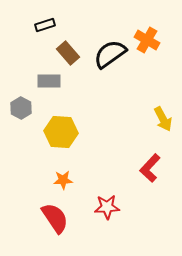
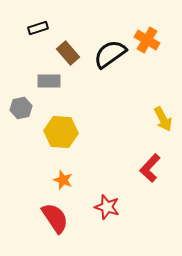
black rectangle: moved 7 px left, 3 px down
gray hexagon: rotated 20 degrees clockwise
orange star: rotated 24 degrees clockwise
red star: rotated 20 degrees clockwise
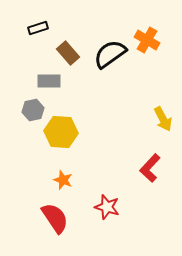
gray hexagon: moved 12 px right, 2 px down
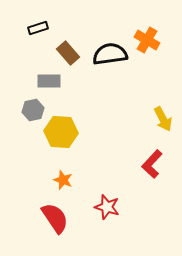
black semicircle: rotated 28 degrees clockwise
red L-shape: moved 2 px right, 4 px up
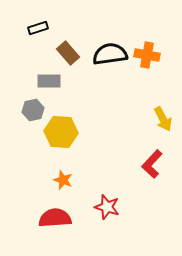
orange cross: moved 15 px down; rotated 20 degrees counterclockwise
red semicircle: rotated 60 degrees counterclockwise
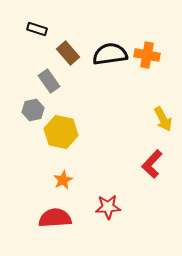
black rectangle: moved 1 px left, 1 px down; rotated 36 degrees clockwise
gray rectangle: rotated 55 degrees clockwise
yellow hexagon: rotated 8 degrees clockwise
orange star: rotated 24 degrees clockwise
red star: moved 1 px right; rotated 20 degrees counterclockwise
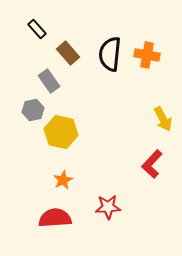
black rectangle: rotated 30 degrees clockwise
black semicircle: rotated 76 degrees counterclockwise
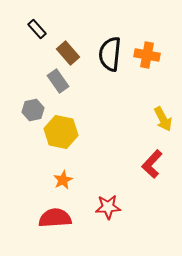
gray rectangle: moved 9 px right
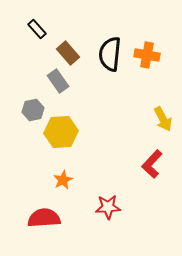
yellow hexagon: rotated 16 degrees counterclockwise
red semicircle: moved 11 px left
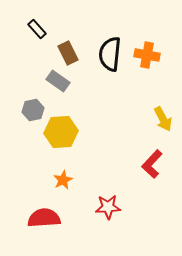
brown rectangle: rotated 15 degrees clockwise
gray rectangle: rotated 20 degrees counterclockwise
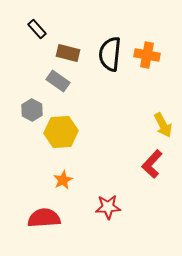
brown rectangle: rotated 50 degrees counterclockwise
gray hexagon: moved 1 px left; rotated 20 degrees counterclockwise
yellow arrow: moved 6 px down
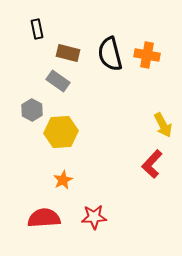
black rectangle: rotated 30 degrees clockwise
black semicircle: rotated 20 degrees counterclockwise
red star: moved 14 px left, 10 px down
